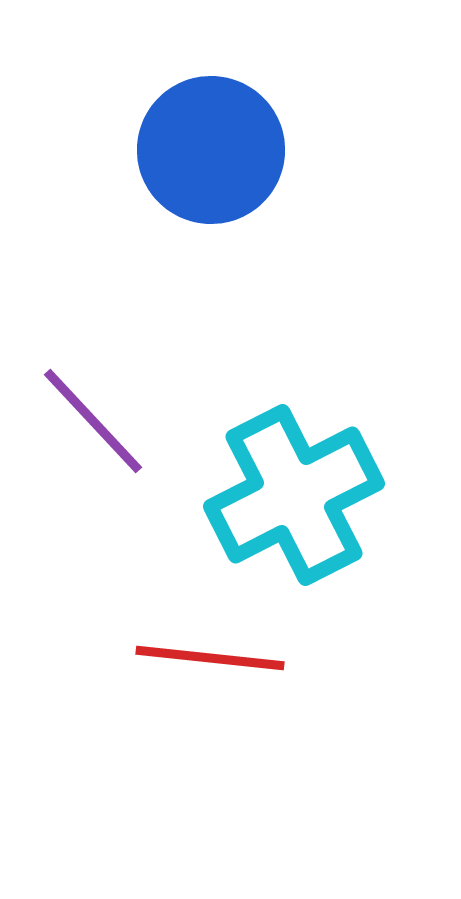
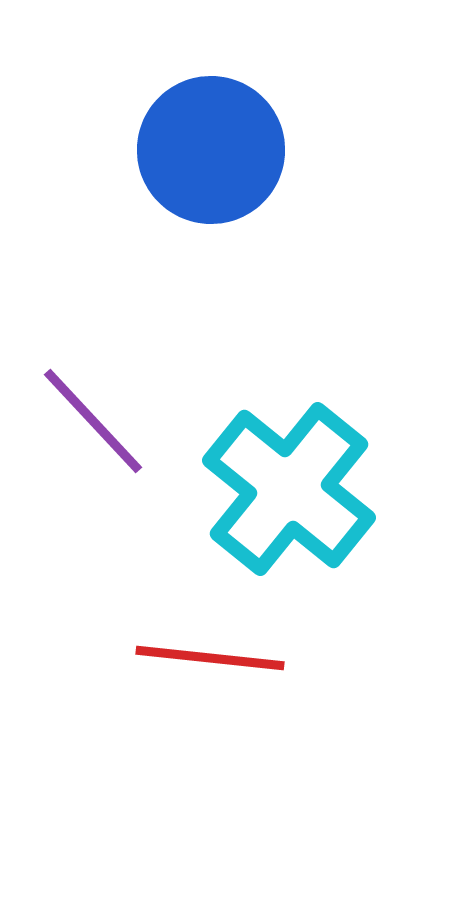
cyan cross: moved 5 px left, 6 px up; rotated 24 degrees counterclockwise
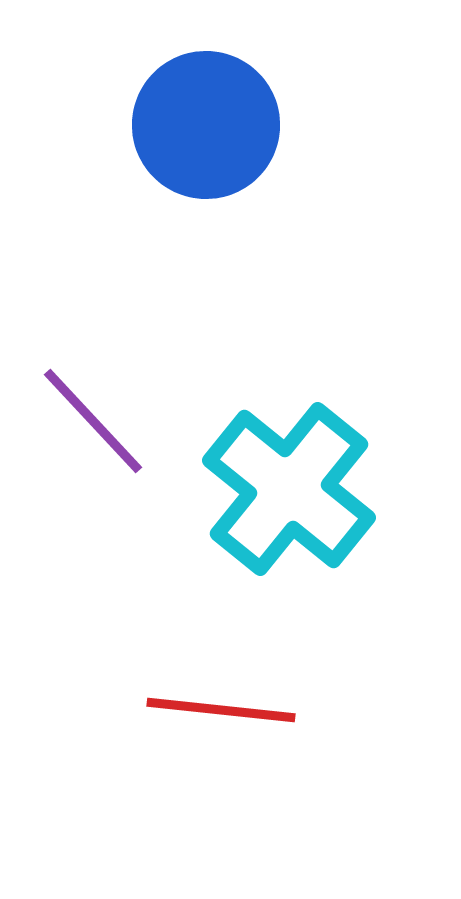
blue circle: moved 5 px left, 25 px up
red line: moved 11 px right, 52 px down
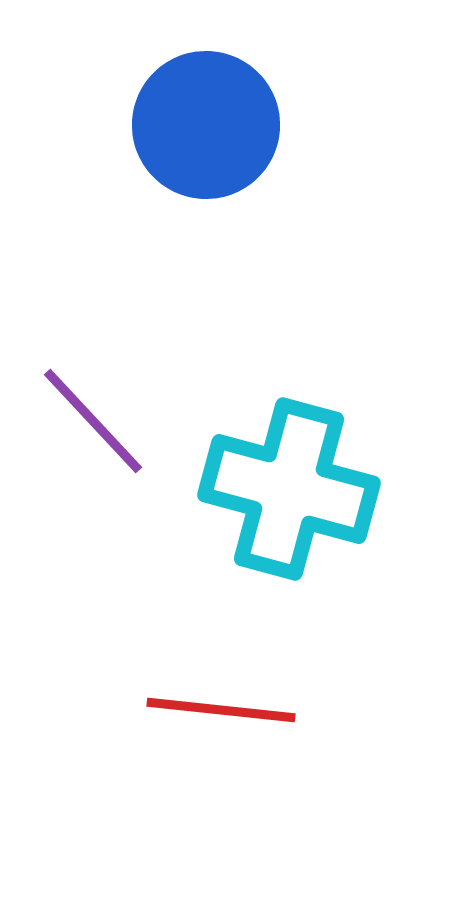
cyan cross: rotated 24 degrees counterclockwise
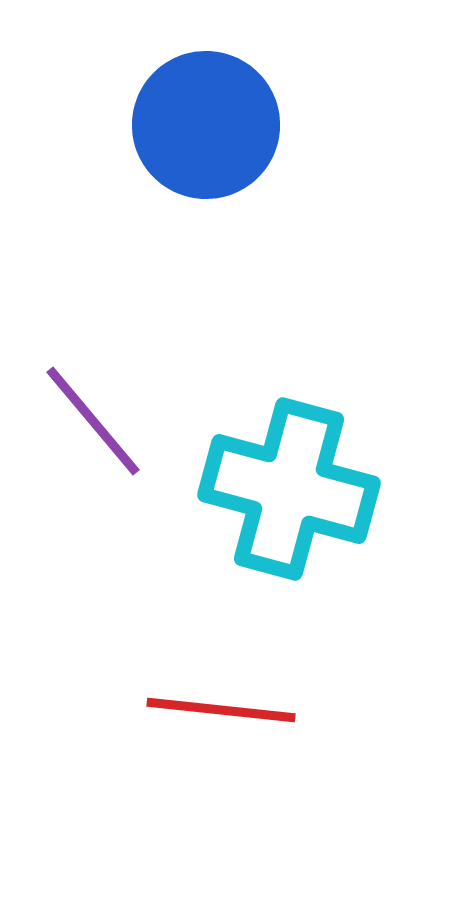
purple line: rotated 3 degrees clockwise
